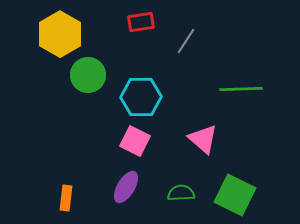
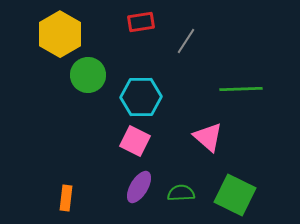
pink triangle: moved 5 px right, 2 px up
purple ellipse: moved 13 px right
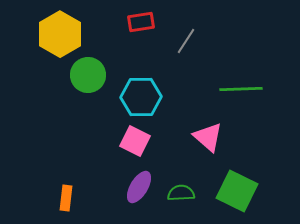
green square: moved 2 px right, 4 px up
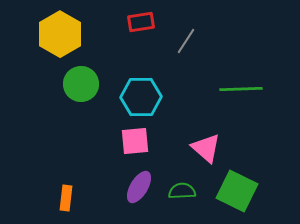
green circle: moved 7 px left, 9 px down
pink triangle: moved 2 px left, 11 px down
pink square: rotated 32 degrees counterclockwise
green semicircle: moved 1 px right, 2 px up
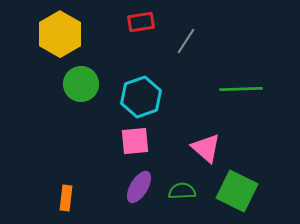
cyan hexagon: rotated 18 degrees counterclockwise
